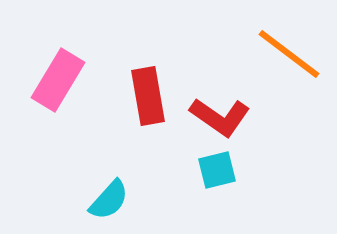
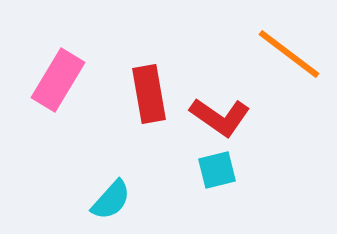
red rectangle: moved 1 px right, 2 px up
cyan semicircle: moved 2 px right
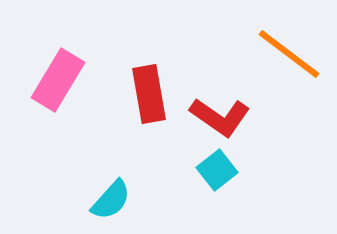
cyan square: rotated 24 degrees counterclockwise
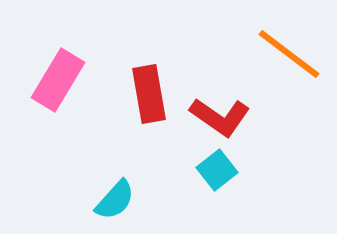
cyan semicircle: moved 4 px right
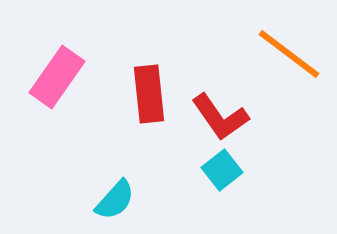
pink rectangle: moved 1 px left, 3 px up; rotated 4 degrees clockwise
red rectangle: rotated 4 degrees clockwise
red L-shape: rotated 20 degrees clockwise
cyan square: moved 5 px right
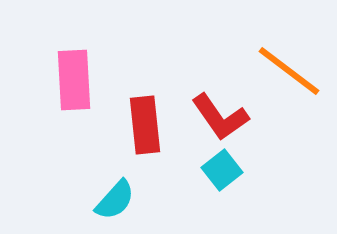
orange line: moved 17 px down
pink rectangle: moved 17 px right, 3 px down; rotated 38 degrees counterclockwise
red rectangle: moved 4 px left, 31 px down
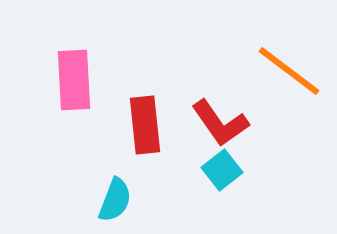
red L-shape: moved 6 px down
cyan semicircle: rotated 21 degrees counterclockwise
